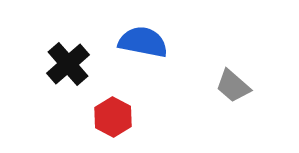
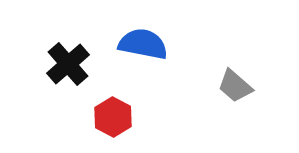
blue semicircle: moved 2 px down
gray trapezoid: moved 2 px right
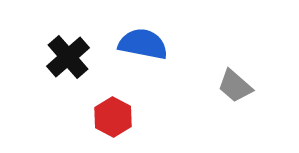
black cross: moved 7 px up
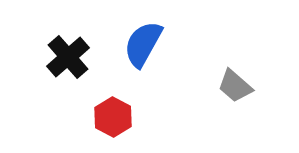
blue semicircle: rotated 72 degrees counterclockwise
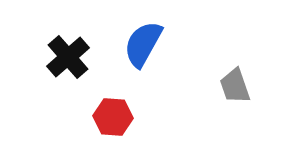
gray trapezoid: rotated 30 degrees clockwise
red hexagon: rotated 24 degrees counterclockwise
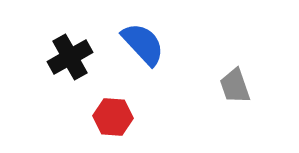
blue semicircle: rotated 108 degrees clockwise
black cross: moved 2 px right; rotated 12 degrees clockwise
